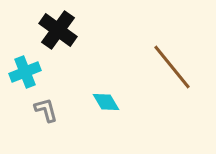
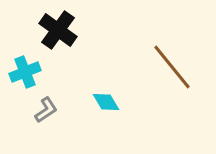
gray L-shape: rotated 72 degrees clockwise
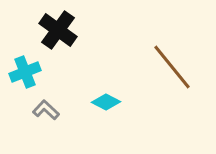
cyan diamond: rotated 32 degrees counterclockwise
gray L-shape: rotated 104 degrees counterclockwise
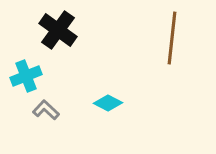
brown line: moved 29 px up; rotated 45 degrees clockwise
cyan cross: moved 1 px right, 4 px down
cyan diamond: moved 2 px right, 1 px down
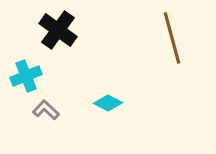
brown line: rotated 21 degrees counterclockwise
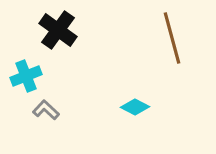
cyan diamond: moved 27 px right, 4 px down
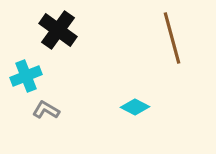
gray L-shape: rotated 12 degrees counterclockwise
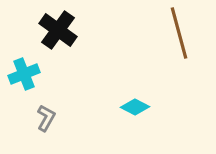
brown line: moved 7 px right, 5 px up
cyan cross: moved 2 px left, 2 px up
gray L-shape: moved 8 px down; rotated 88 degrees clockwise
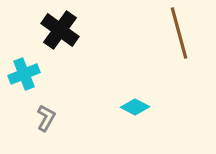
black cross: moved 2 px right
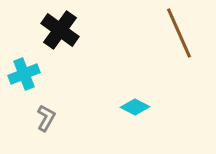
brown line: rotated 9 degrees counterclockwise
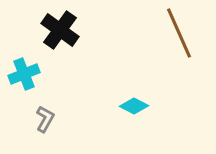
cyan diamond: moved 1 px left, 1 px up
gray L-shape: moved 1 px left, 1 px down
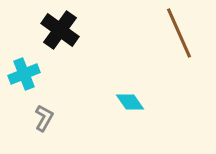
cyan diamond: moved 4 px left, 4 px up; rotated 28 degrees clockwise
gray L-shape: moved 1 px left, 1 px up
